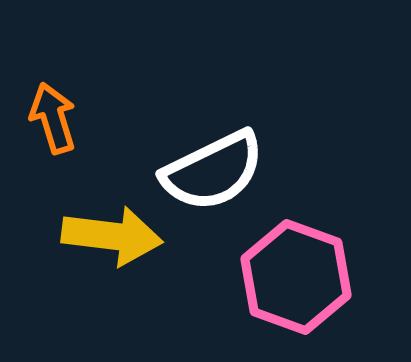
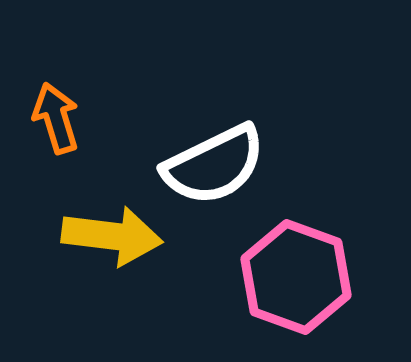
orange arrow: moved 3 px right
white semicircle: moved 1 px right, 6 px up
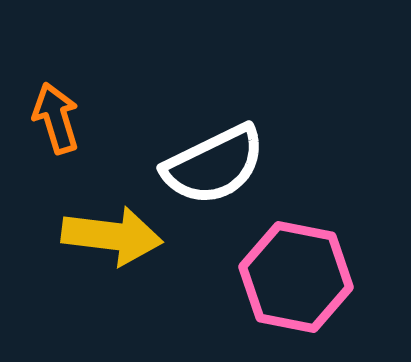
pink hexagon: rotated 9 degrees counterclockwise
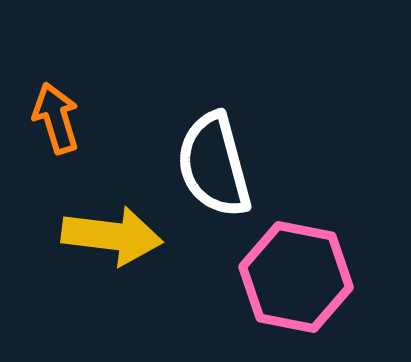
white semicircle: rotated 101 degrees clockwise
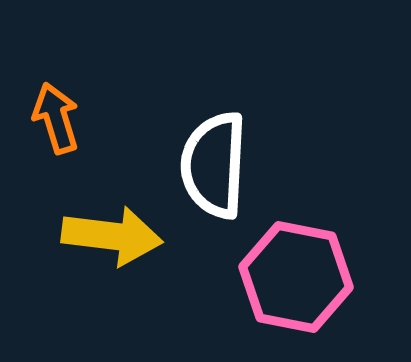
white semicircle: rotated 18 degrees clockwise
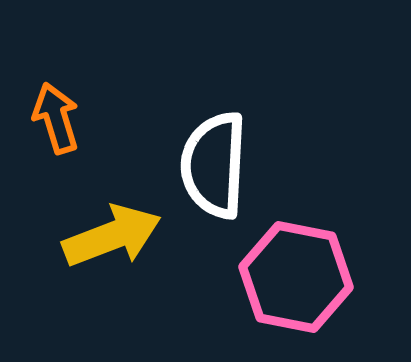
yellow arrow: rotated 28 degrees counterclockwise
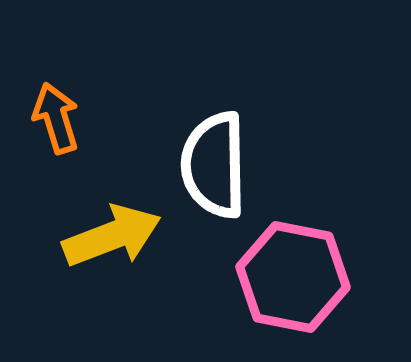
white semicircle: rotated 4 degrees counterclockwise
pink hexagon: moved 3 px left
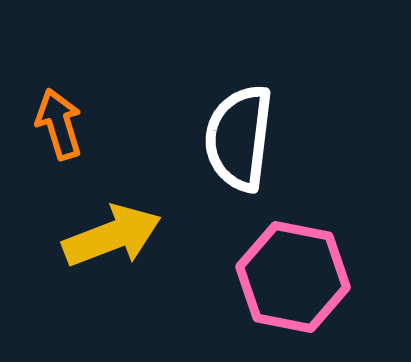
orange arrow: moved 3 px right, 6 px down
white semicircle: moved 25 px right, 27 px up; rotated 8 degrees clockwise
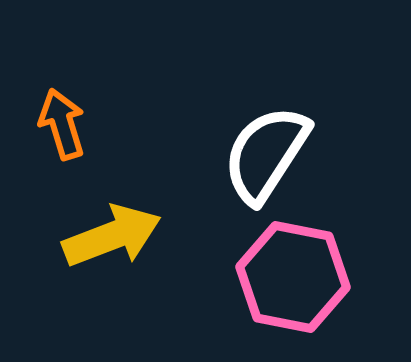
orange arrow: moved 3 px right
white semicircle: moved 27 px right, 16 px down; rotated 26 degrees clockwise
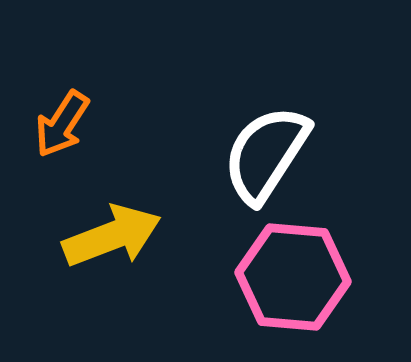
orange arrow: rotated 130 degrees counterclockwise
pink hexagon: rotated 6 degrees counterclockwise
